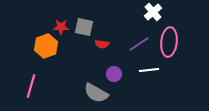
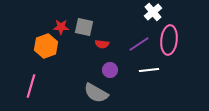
pink ellipse: moved 2 px up
purple circle: moved 4 px left, 4 px up
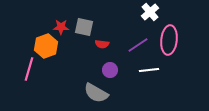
white cross: moved 3 px left
purple line: moved 1 px left, 1 px down
pink line: moved 2 px left, 17 px up
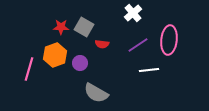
white cross: moved 17 px left, 1 px down
gray square: rotated 18 degrees clockwise
orange hexagon: moved 9 px right, 9 px down
purple circle: moved 30 px left, 7 px up
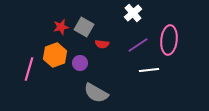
red star: rotated 14 degrees counterclockwise
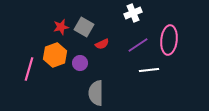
white cross: rotated 18 degrees clockwise
red semicircle: rotated 32 degrees counterclockwise
gray semicircle: rotated 60 degrees clockwise
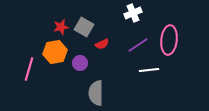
orange hexagon: moved 3 px up; rotated 10 degrees clockwise
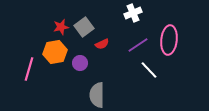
gray square: rotated 24 degrees clockwise
white line: rotated 54 degrees clockwise
gray semicircle: moved 1 px right, 2 px down
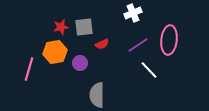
gray square: rotated 30 degrees clockwise
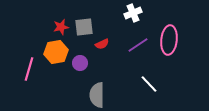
orange hexagon: moved 1 px right
white line: moved 14 px down
